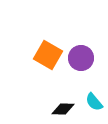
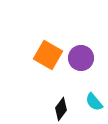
black diamond: moved 2 px left; rotated 55 degrees counterclockwise
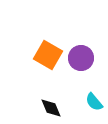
black diamond: moved 10 px left, 1 px up; rotated 60 degrees counterclockwise
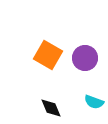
purple circle: moved 4 px right
cyan semicircle: rotated 30 degrees counterclockwise
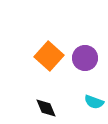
orange square: moved 1 px right, 1 px down; rotated 12 degrees clockwise
black diamond: moved 5 px left
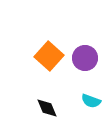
cyan semicircle: moved 3 px left, 1 px up
black diamond: moved 1 px right
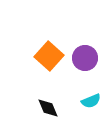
cyan semicircle: rotated 42 degrees counterclockwise
black diamond: moved 1 px right
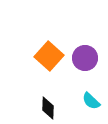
cyan semicircle: rotated 66 degrees clockwise
black diamond: rotated 25 degrees clockwise
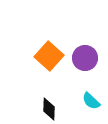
black diamond: moved 1 px right, 1 px down
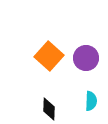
purple circle: moved 1 px right
cyan semicircle: rotated 132 degrees counterclockwise
